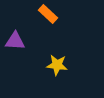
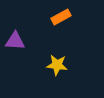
orange rectangle: moved 13 px right, 3 px down; rotated 72 degrees counterclockwise
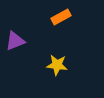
purple triangle: rotated 25 degrees counterclockwise
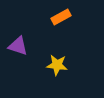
purple triangle: moved 3 px right, 5 px down; rotated 40 degrees clockwise
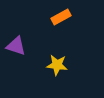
purple triangle: moved 2 px left
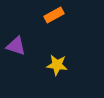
orange rectangle: moved 7 px left, 2 px up
